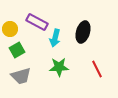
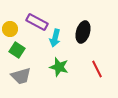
green square: rotated 28 degrees counterclockwise
green star: rotated 18 degrees clockwise
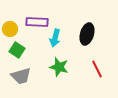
purple rectangle: rotated 25 degrees counterclockwise
black ellipse: moved 4 px right, 2 px down
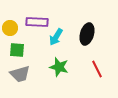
yellow circle: moved 1 px up
cyan arrow: moved 1 px right, 1 px up; rotated 18 degrees clockwise
green square: rotated 28 degrees counterclockwise
gray trapezoid: moved 1 px left, 2 px up
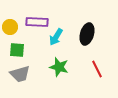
yellow circle: moved 1 px up
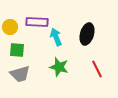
cyan arrow: rotated 126 degrees clockwise
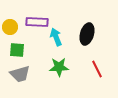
green star: rotated 18 degrees counterclockwise
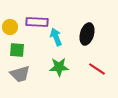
red line: rotated 30 degrees counterclockwise
